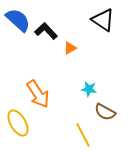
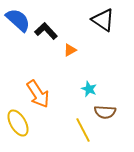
orange triangle: moved 2 px down
cyan star: rotated 14 degrees clockwise
brown semicircle: rotated 25 degrees counterclockwise
yellow line: moved 5 px up
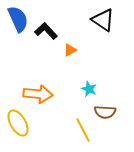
blue semicircle: moved 1 px up; rotated 24 degrees clockwise
orange arrow: rotated 52 degrees counterclockwise
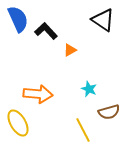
brown semicircle: moved 4 px right; rotated 20 degrees counterclockwise
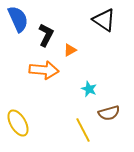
black triangle: moved 1 px right
black L-shape: moved 4 px down; rotated 70 degrees clockwise
orange arrow: moved 6 px right, 24 px up
brown semicircle: moved 1 px down
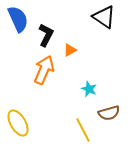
black triangle: moved 3 px up
orange arrow: rotated 72 degrees counterclockwise
